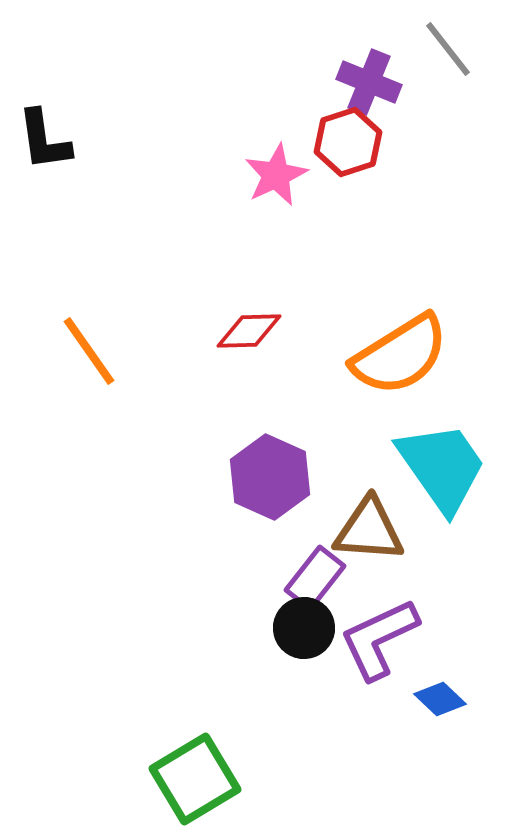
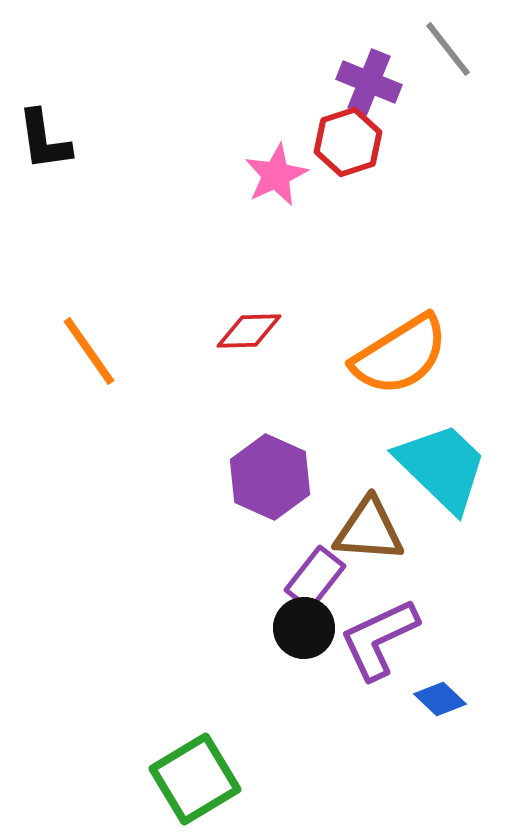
cyan trapezoid: rotated 11 degrees counterclockwise
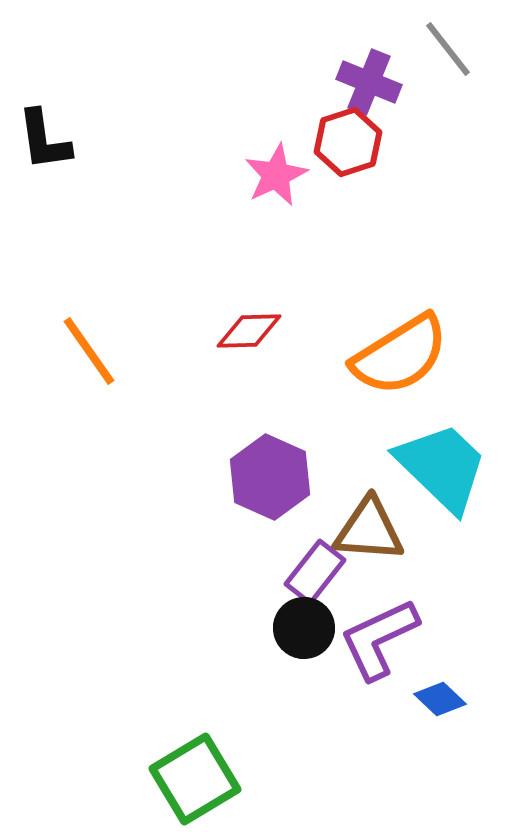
purple rectangle: moved 6 px up
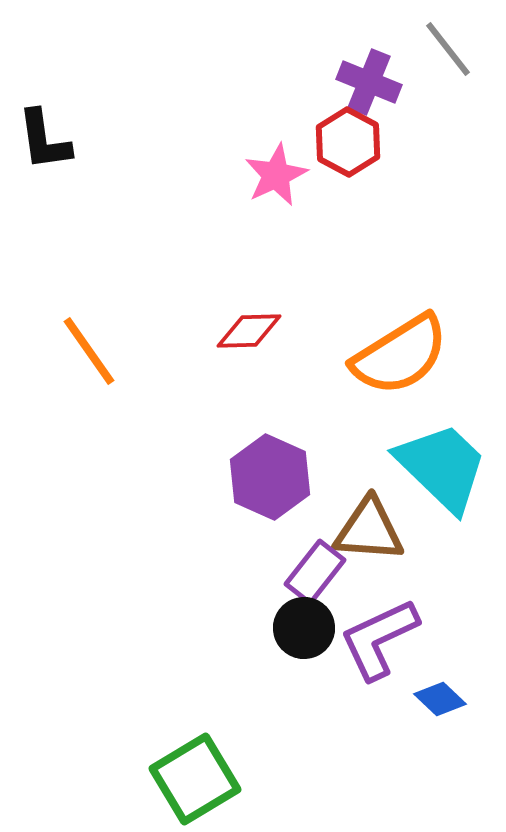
red hexagon: rotated 14 degrees counterclockwise
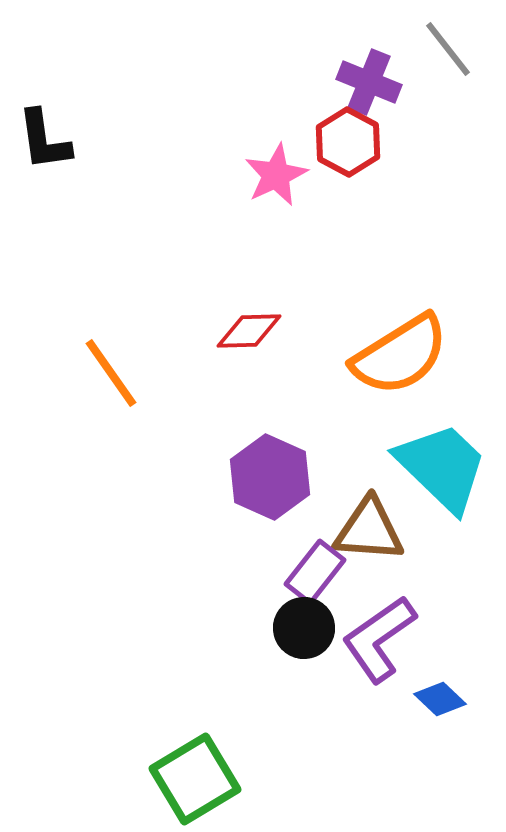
orange line: moved 22 px right, 22 px down
purple L-shape: rotated 10 degrees counterclockwise
